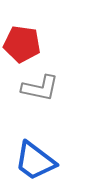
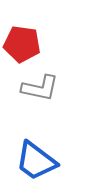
blue trapezoid: moved 1 px right
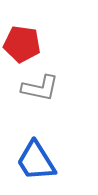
blue trapezoid: rotated 21 degrees clockwise
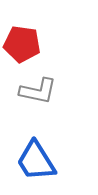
gray L-shape: moved 2 px left, 3 px down
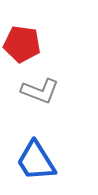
gray L-shape: moved 2 px right; rotated 9 degrees clockwise
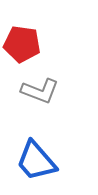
blue trapezoid: rotated 9 degrees counterclockwise
